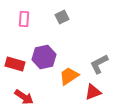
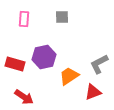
gray square: rotated 24 degrees clockwise
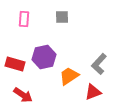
gray L-shape: rotated 20 degrees counterclockwise
red arrow: moved 1 px left, 2 px up
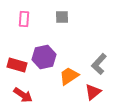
red rectangle: moved 2 px right, 1 px down
red triangle: rotated 18 degrees counterclockwise
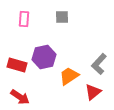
red arrow: moved 3 px left, 2 px down
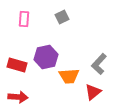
gray square: rotated 24 degrees counterclockwise
purple hexagon: moved 2 px right
orange trapezoid: rotated 150 degrees counterclockwise
red arrow: moved 2 px left; rotated 30 degrees counterclockwise
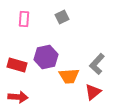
gray L-shape: moved 2 px left
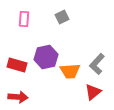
orange trapezoid: moved 1 px right, 5 px up
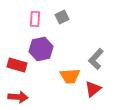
pink rectangle: moved 11 px right
purple hexagon: moved 5 px left, 8 px up
gray L-shape: moved 1 px left, 5 px up
orange trapezoid: moved 5 px down
red triangle: moved 3 px up
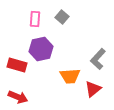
gray square: rotated 24 degrees counterclockwise
gray L-shape: moved 2 px right
red arrow: rotated 18 degrees clockwise
